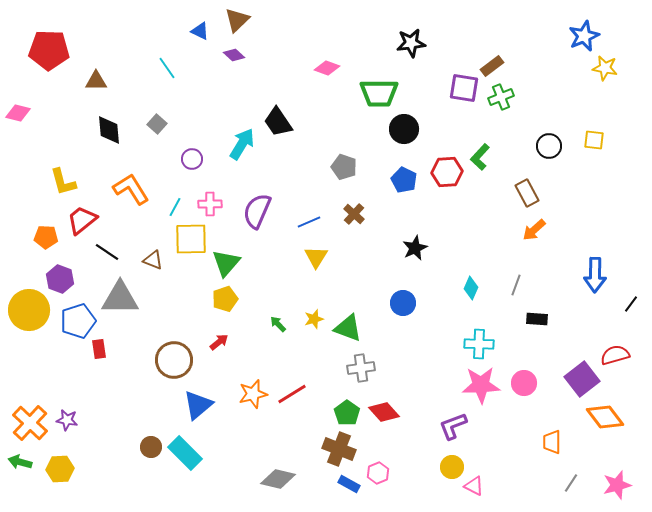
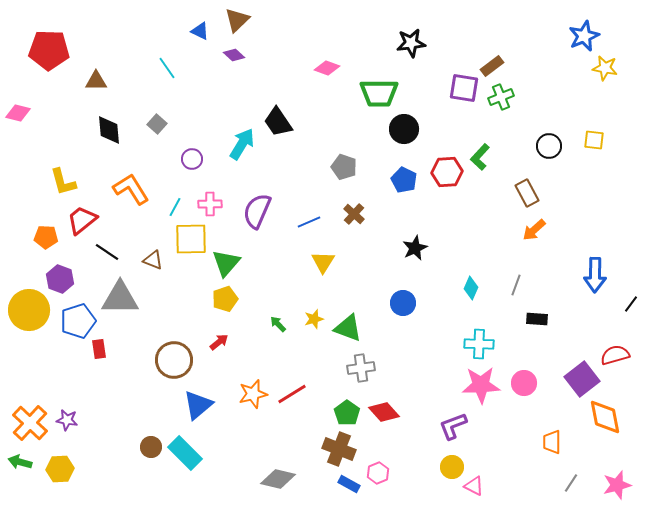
yellow triangle at (316, 257): moved 7 px right, 5 px down
orange diamond at (605, 417): rotated 27 degrees clockwise
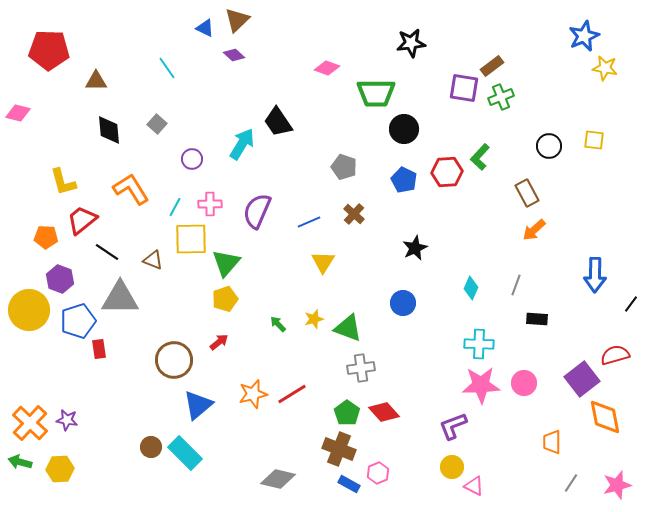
blue triangle at (200, 31): moved 5 px right, 3 px up
green trapezoid at (379, 93): moved 3 px left
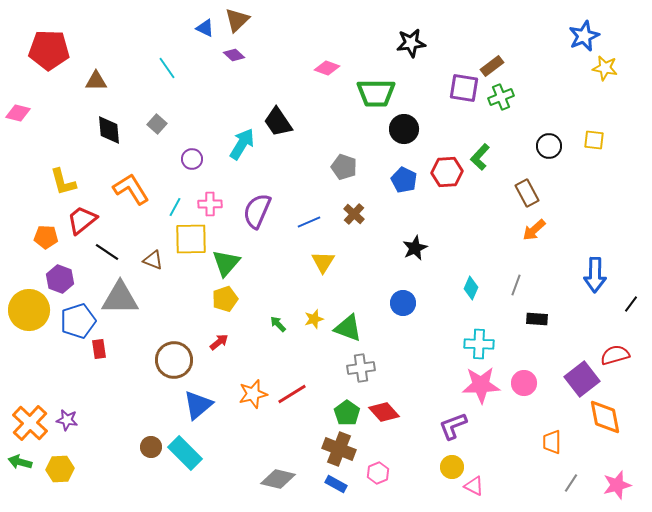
blue rectangle at (349, 484): moved 13 px left
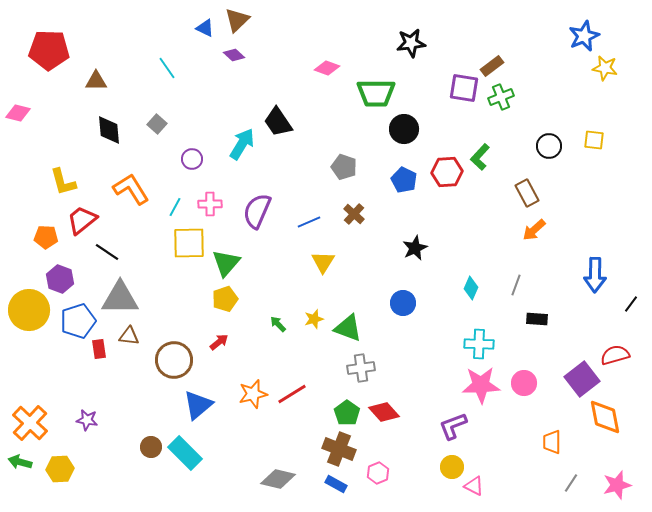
yellow square at (191, 239): moved 2 px left, 4 px down
brown triangle at (153, 260): moved 24 px left, 76 px down; rotated 15 degrees counterclockwise
purple star at (67, 420): moved 20 px right
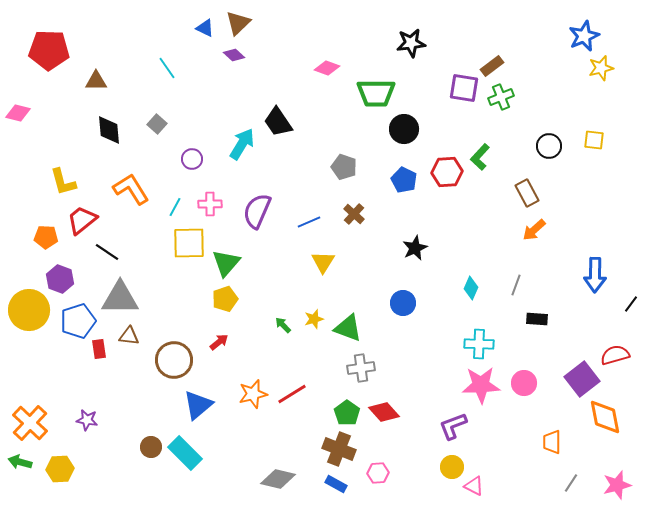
brown triangle at (237, 20): moved 1 px right, 3 px down
yellow star at (605, 68): moved 4 px left; rotated 25 degrees counterclockwise
green arrow at (278, 324): moved 5 px right, 1 px down
pink hexagon at (378, 473): rotated 20 degrees clockwise
